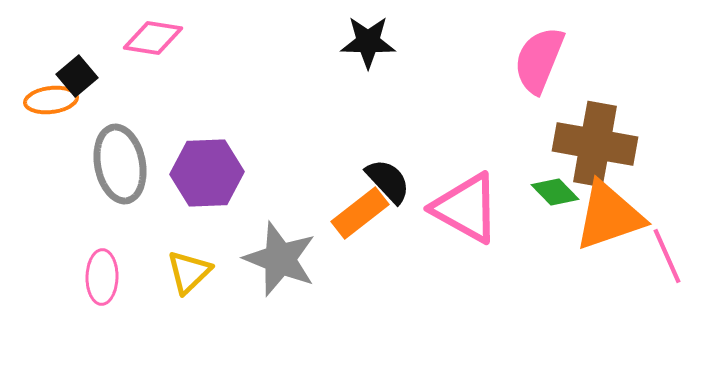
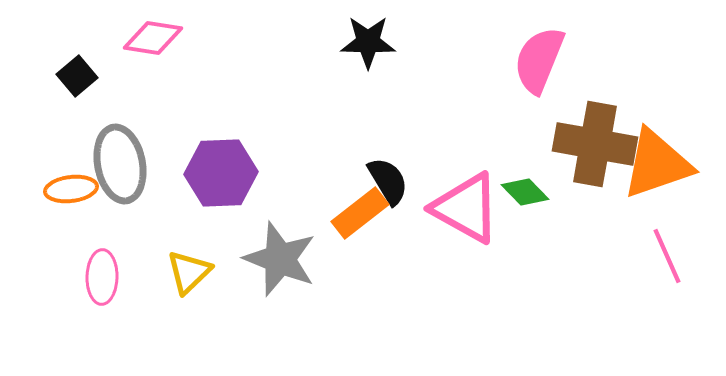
orange ellipse: moved 20 px right, 89 px down
purple hexagon: moved 14 px right
black semicircle: rotated 12 degrees clockwise
green diamond: moved 30 px left
orange triangle: moved 48 px right, 52 px up
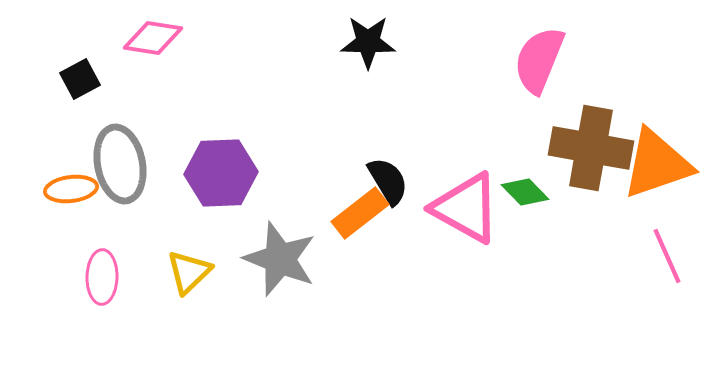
black square: moved 3 px right, 3 px down; rotated 12 degrees clockwise
brown cross: moved 4 px left, 4 px down
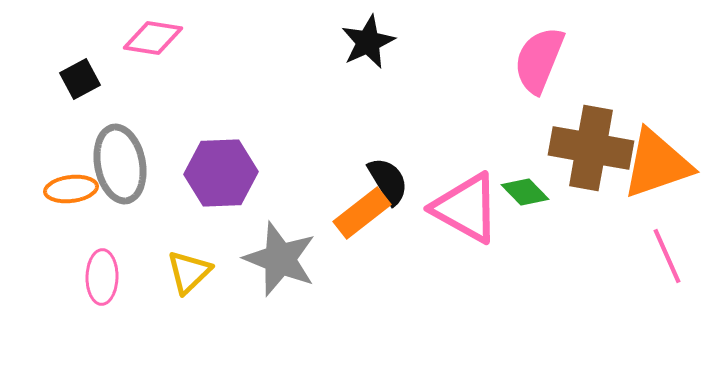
black star: rotated 26 degrees counterclockwise
orange rectangle: moved 2 px right
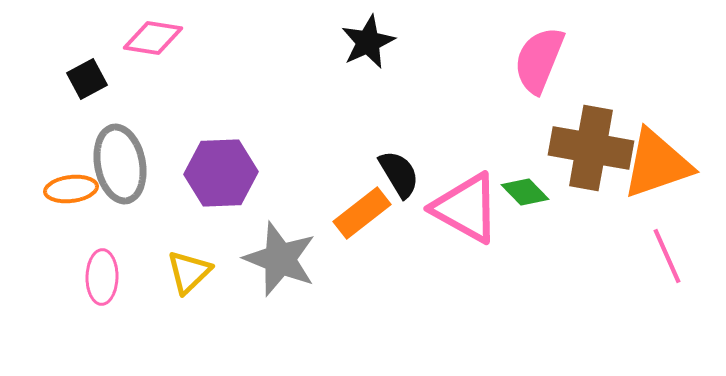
black square: moved 7 px right
black semicircle: moved 11 px right, 7 px up
